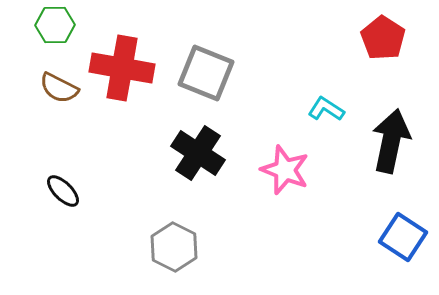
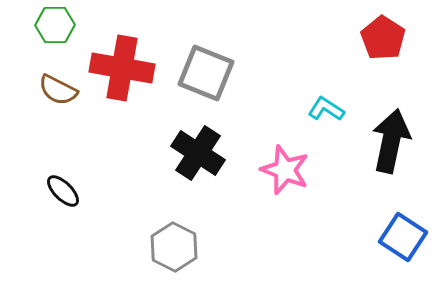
brown semicircle: moved 1 px left, 2 px down
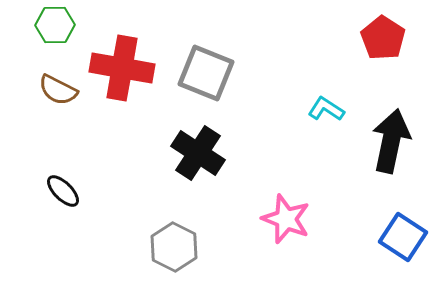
pink star: moved 1 px right, 49 px down
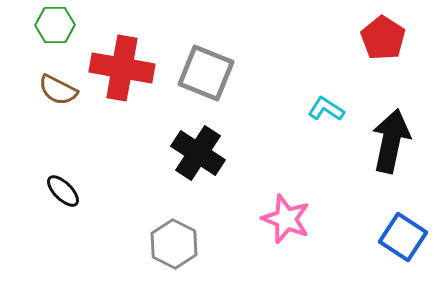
gray hexagon: moved 3 px up
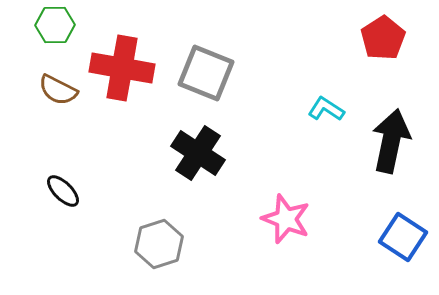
red pentagon: rotated 6 degrees clockwise
gray hexagon: moved 15 px left; rotated 15 degrees clockwise
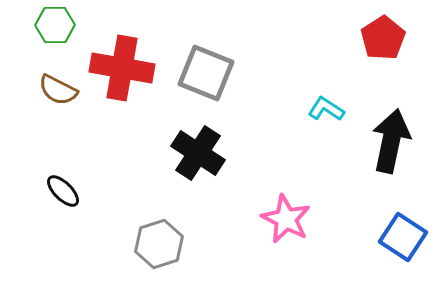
pink star: rotated 6 degrees clockwise
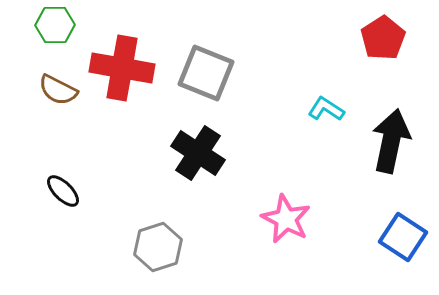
gray hexagon: moved 1 px left, 3 px down
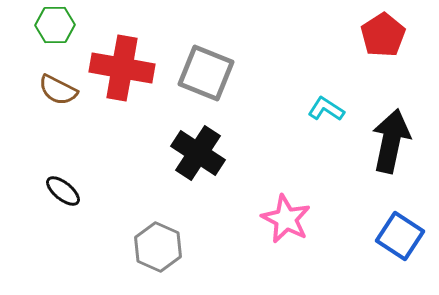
red pentagon: moved 3 px up
black ellipse: rotated 6 degrees counterclockwise
blue square: moved 3 px left, 1 px up
gray hexagon: rotated 18 degrees counterclockwise
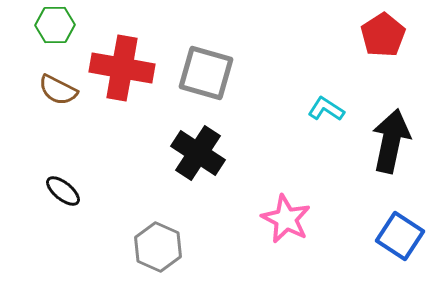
gray square: rotated 6 degrees counterclockwise
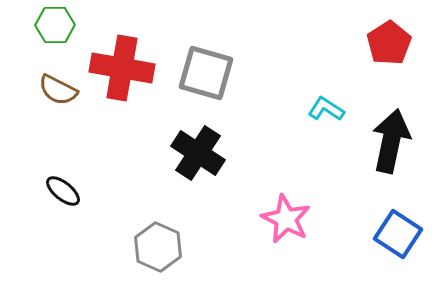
red pentagon: moved 6 px right, 8 px down
blue square: moved 2 px left, 2 px up
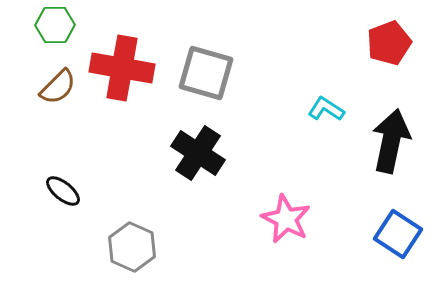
red pentagon: rotated 12 degrees clockwise
brown semicircle: moved 3 px up; rotated 72 degrees counterclockwise
gray hexagon: moved 26 px left
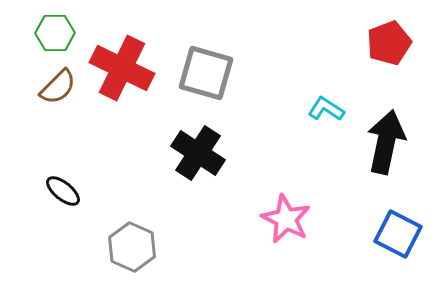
green hexagon: moved 8 px down
red cross: rotated 16 degrees clockwise
black arrow: moved 5 px left, 1 px down
blue square: rotated 6 degrees counterclockwise
